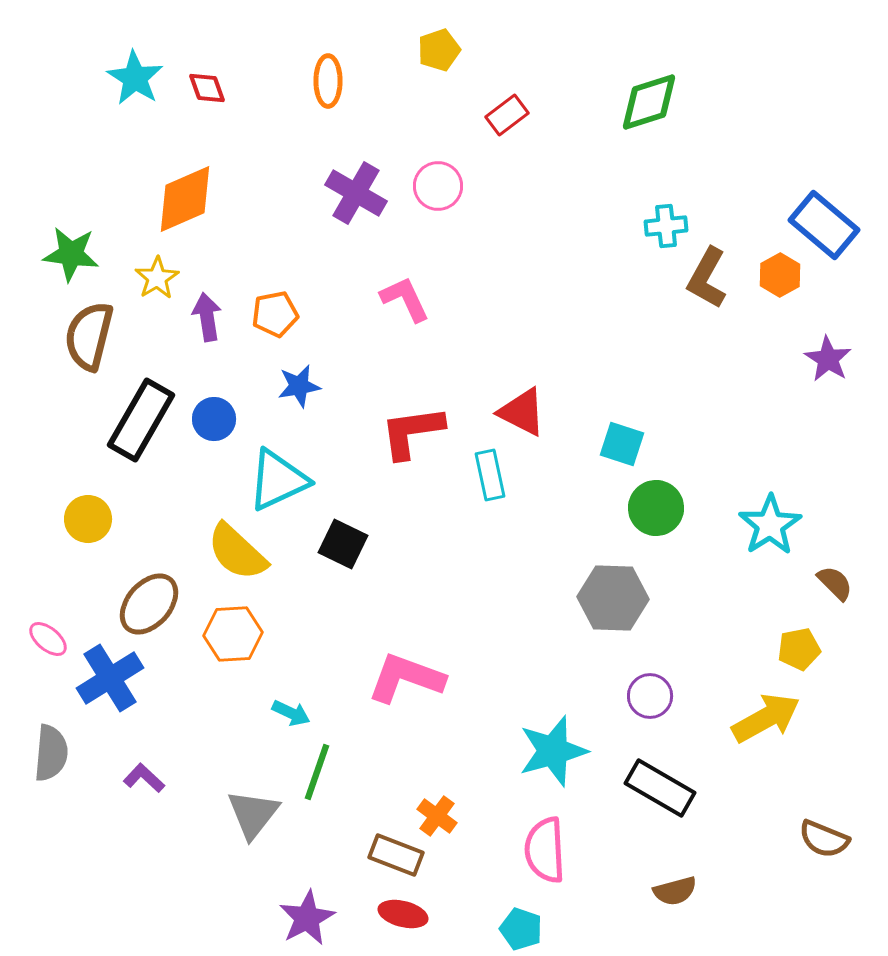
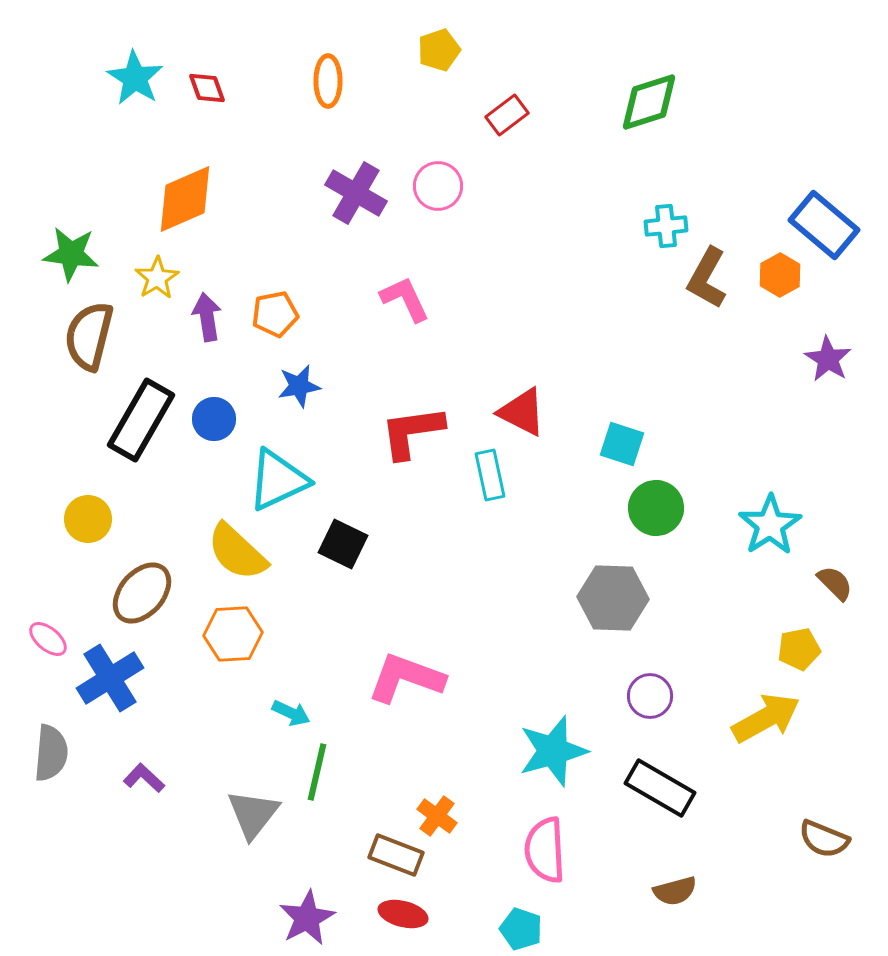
brown ellipse at (149, 604): moved 7 px left, 11 px up
green line at (317, 772): rotated 6 degrees counterclockwise
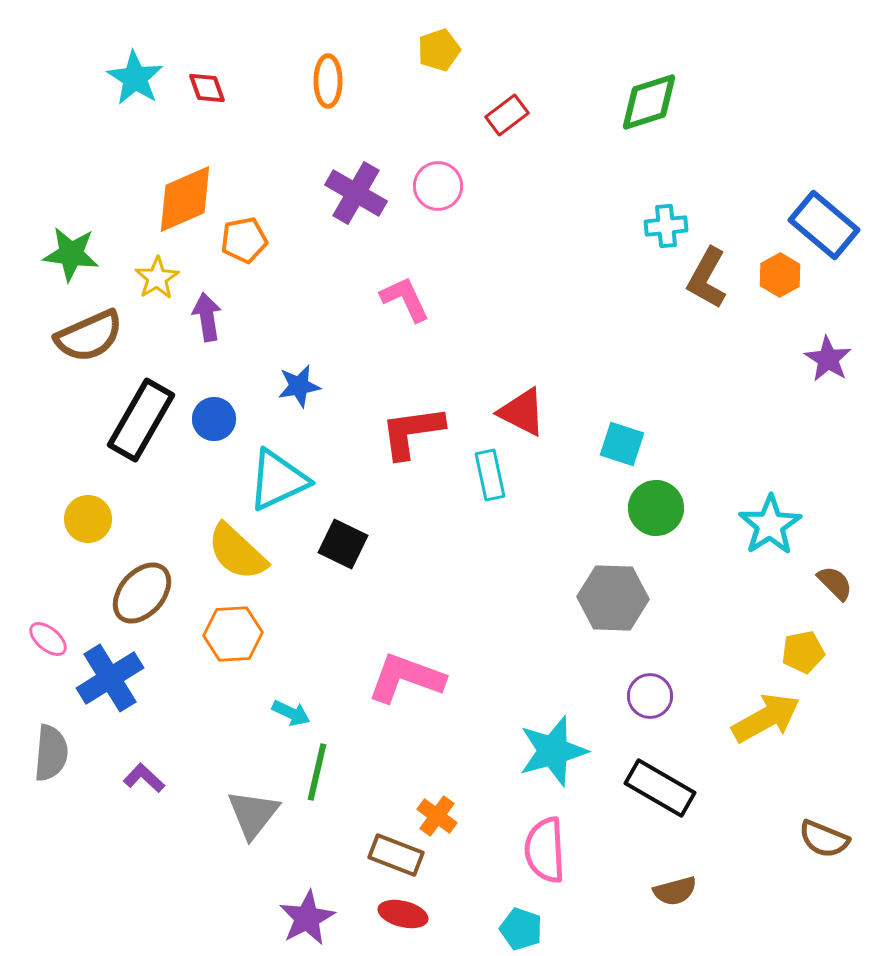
orange pentagon at (275, 314): moved 31 px left, 74 px up
brown semicircle at (89, 336): rotated 128 degrees counterclockwise
yellow pentagon at (799, 649): moved 4 px right, 3 px down
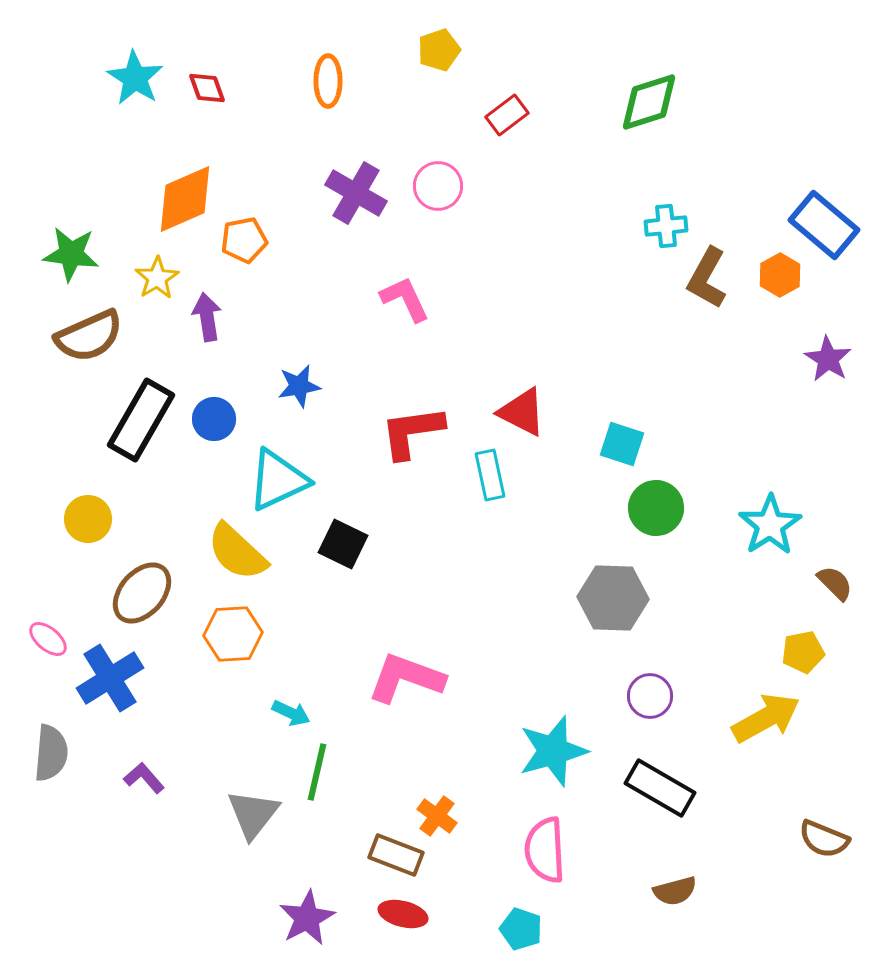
purple L-shape at (144, 778): rotated 6 degrees clockwise
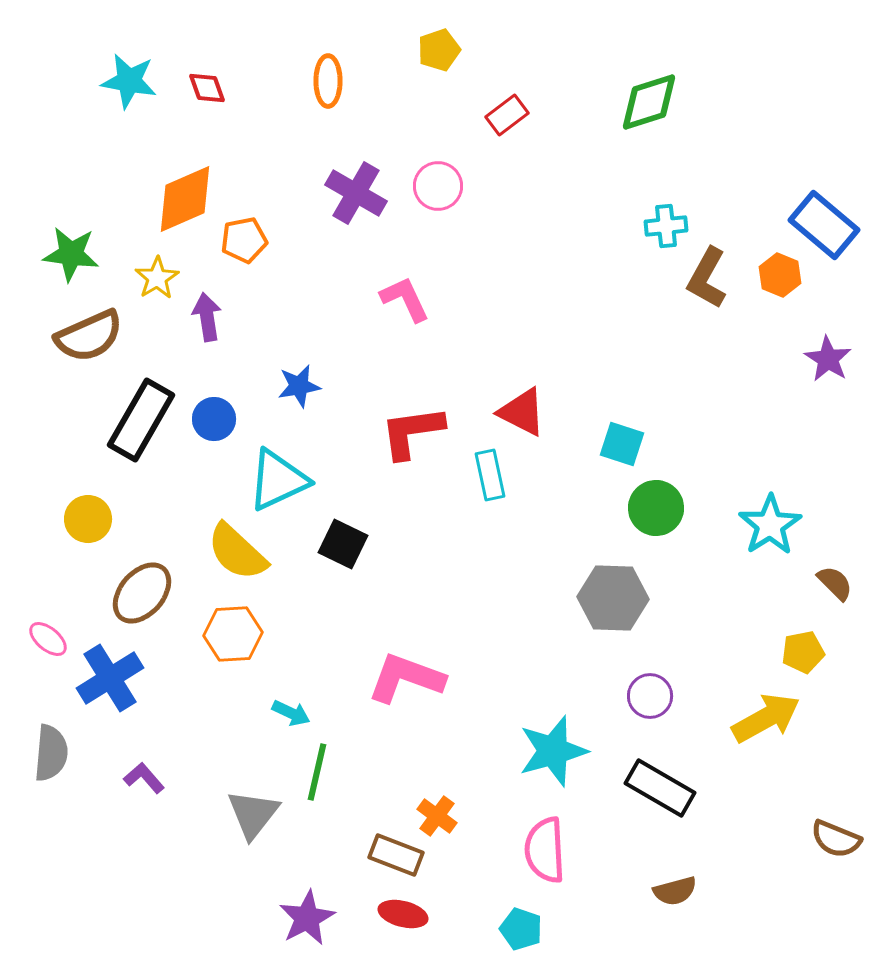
cyan star at (135, 78): moved 6 px left, 3 px down; rotated 22 degrees counterclockwise
orange hexagon at (780, 275): rotated 9 degrees counterclockwise
brown semicircle at (824, 839): moved 12 px right
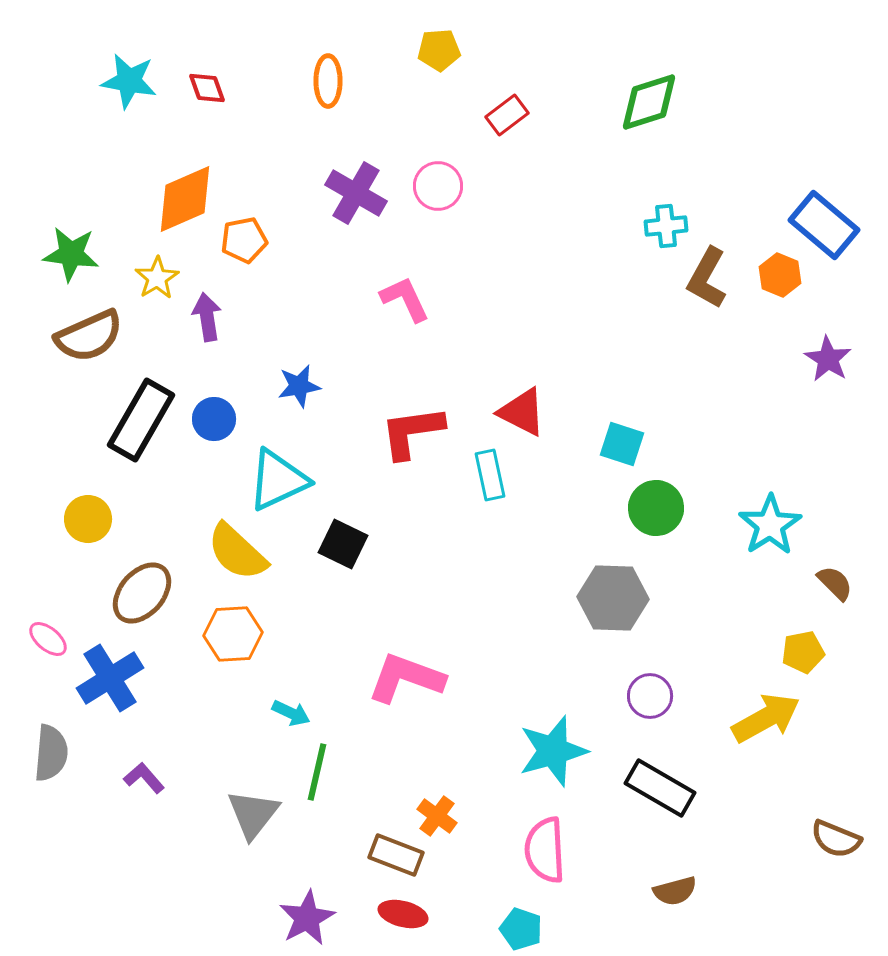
yellow pentagon at (439, 50): rotated 15 degrees clockwise
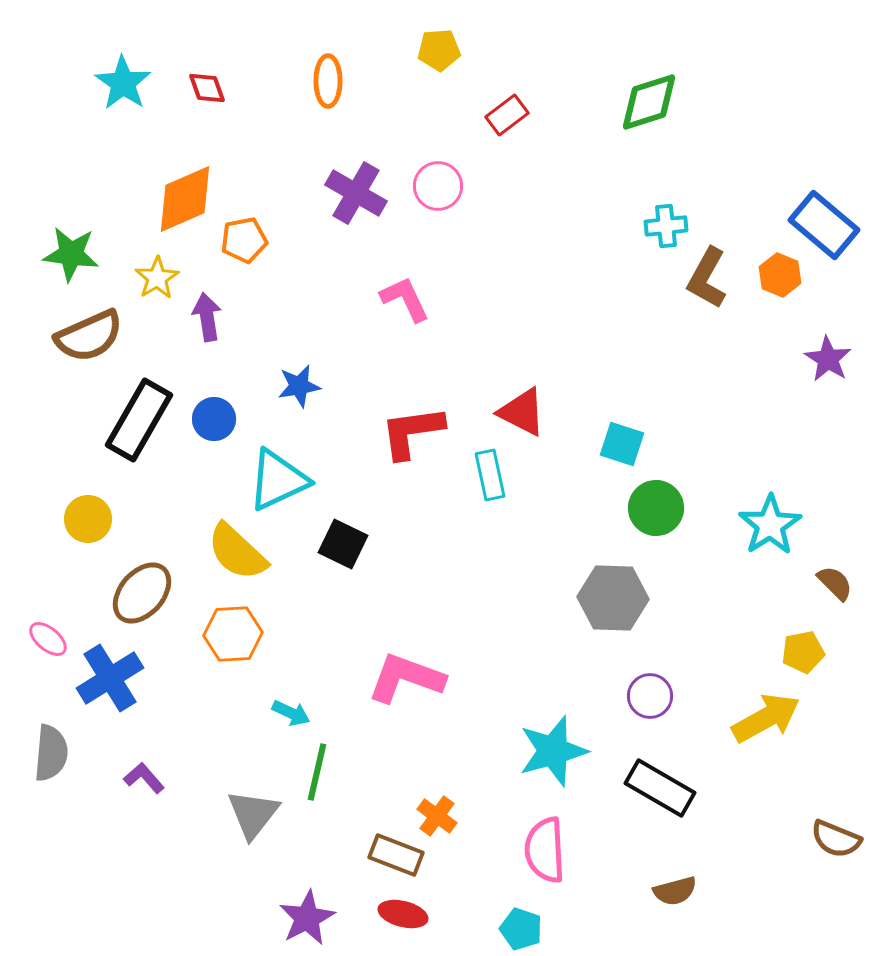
cyan star at (129, 81): moved 6 px left, 2 px down; rotated 24 degrees clockwise
black rectangle at (141, 420): moved 2 px left
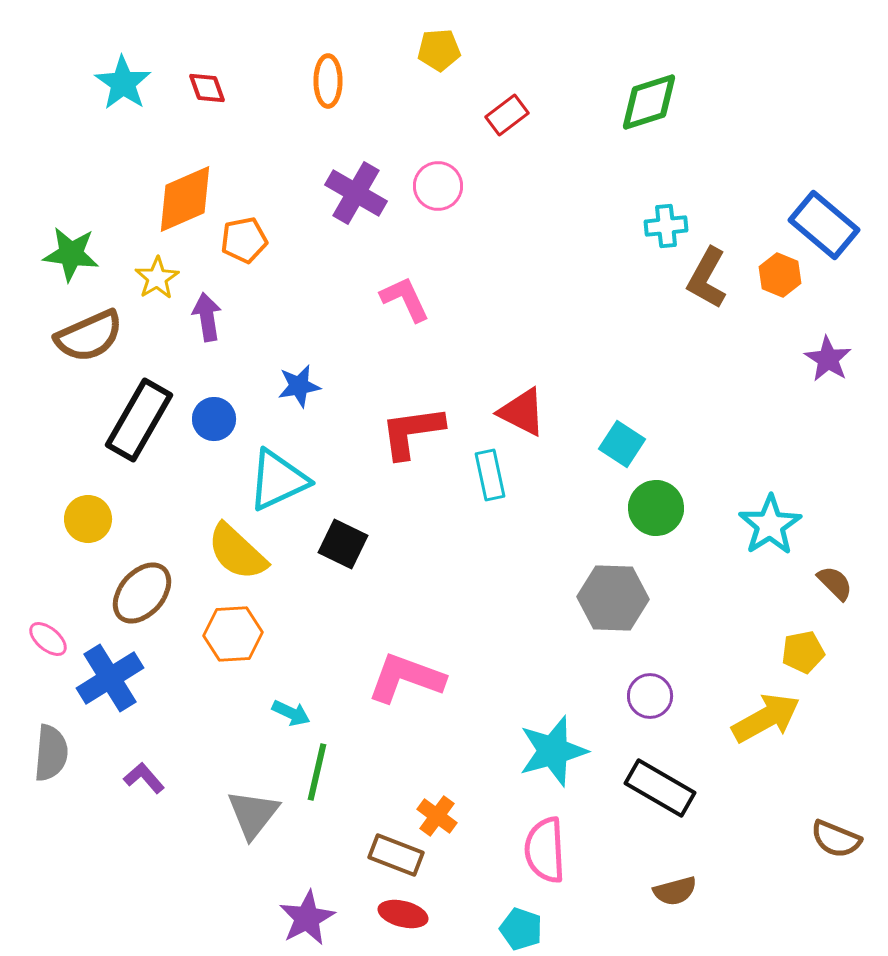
cyan square at (622, 444): rotated 15 degrees clockwise
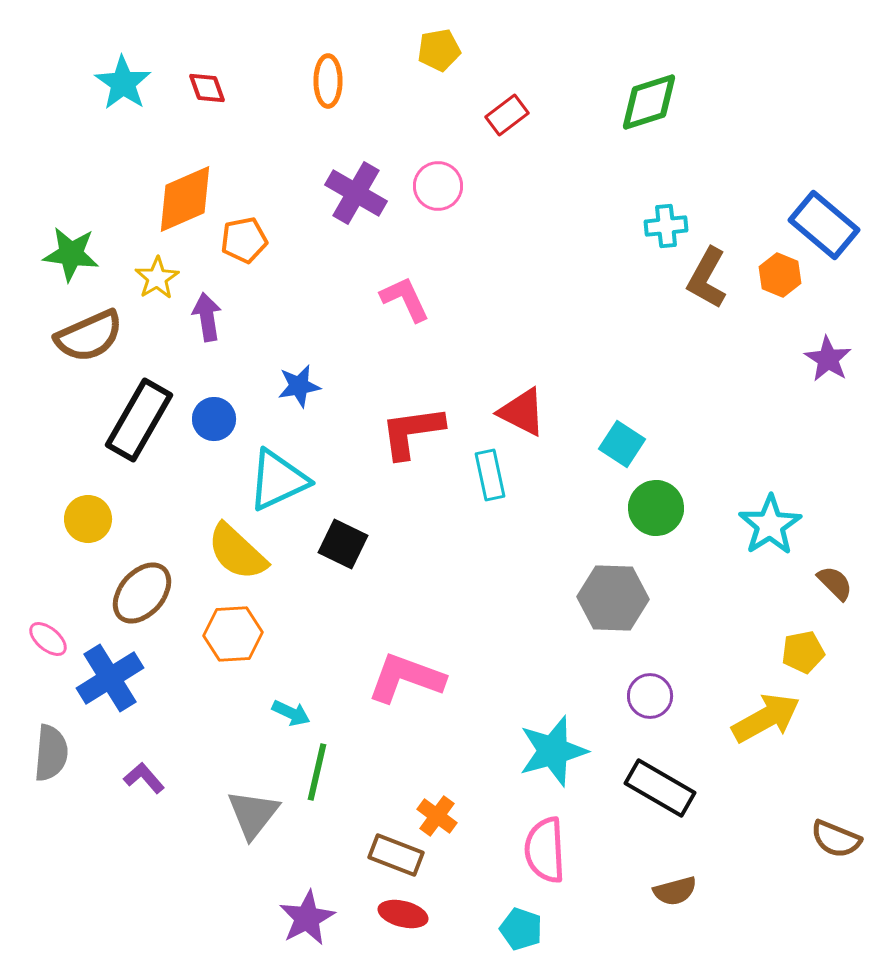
yellow pentagon at (439, 50): rotated 6 degrees counterclockwise
